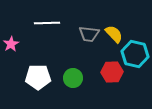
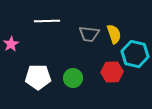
white line: moved 2 px up
yellow semicircle: rotated 24 degrees clockwise
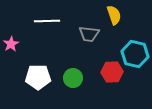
yellow semicircle: moved 19 px up
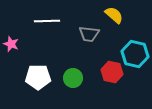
yellow semicircle: rotated 30 degrees counterclockwise
pink star: rotated 21 degrees counterclockwise
red hexagon: rotated 15 degrees clockwise
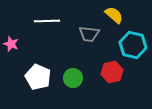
cyan hexagon: moved 2 px left, 9 px up
red hexagon: rotated 25 degrees counterclockwise
white pentagon: rotated 25 degrees clockwise
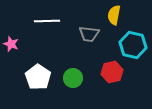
yellow semicircle: rotated 120 degrees counterclockwise
white pentagon: rotated 10 degrees clockwise
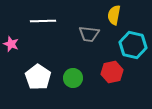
white line: moved 4 px left
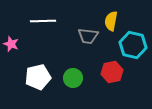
yellow semicircle: moved 3 px left, 6 px down
gray trapezoid: moved 1 px left, 2 px down
white pentagon: rotated 25 degrees clockwise
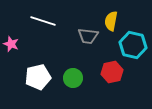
white line: rotated 20 degrees clockwise
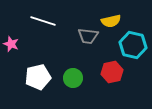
yellow semicircle: rotated 114 degrees counterclockwise
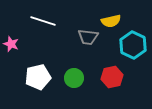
gray trapezoid: moved 1 px down
cyan hexagon: rotated 12 degrees clockwise
red hexagon: moved 5 px down
green circle: moved 1 px right
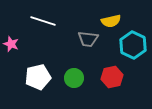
gray trapezoid: moved 2 px down
